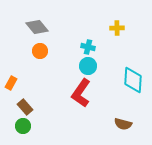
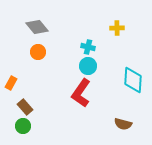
orange circle: moved 2 px left, 1 px down
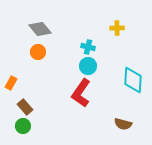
gray diamond: moved 3 px right, 2 px down
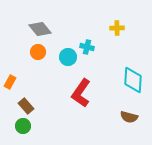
cyan cross: moved 1 px left
cyan circle: moved 20 px left, 9 px up
orange rectangle: moved 1 px left, 1 px up
brown rectangle: moved 1 px right, 1 px up
brown semicircle: moved 6 px right, 7 px up
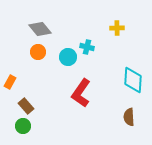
brown semicircle: rotated 72 degrees clockwise
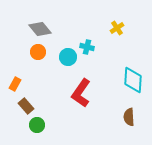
yellow cross: rotated 32 degrees counterclockwise
orange rectangle: moved 5 px right, 2 px down
green circle: moved 14 px right, 1 px up
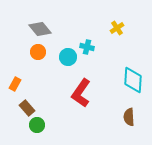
brown rectangle: moved 1 px right, 2 px down
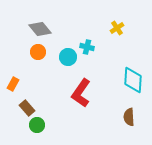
orange rectangle: moved 2 px left
